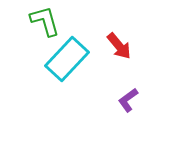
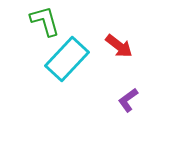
red arrow: rotated 12 degrees counterclockwise
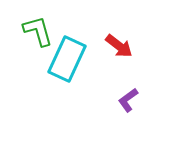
green L-shape: moved 7 px left, 10 px down
cyan rectangle: rotated 18 degrees counterclockwise
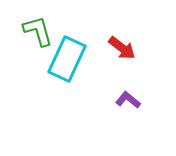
red arrow: moved 3 px right, 2 px down
purple L-shape: rotated 75 degrees clockwise
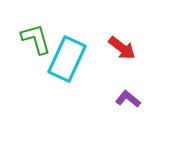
green L-shape: moved 2 px left, 8 px down
purple L-shape: moved 1 px up
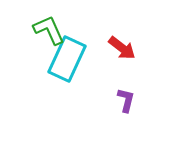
green L-shape: moved 13 px right, 9 px up; rotated 8 degrees counterclockwise
purple L-shape: moved 2 px left, 1 px down; rotated 65 degrees clockwise
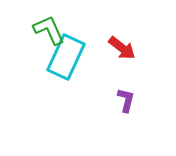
cyan rectangle: moved 1 px left, 2 px up
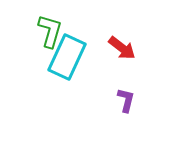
green L-shape: moved 1 px right, 1 px down; rotated 40 degrees clockwise
cyan rectangle: moved 1 px right
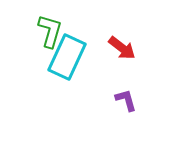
purple L-shape: rotated 30 degrees counterclockwise
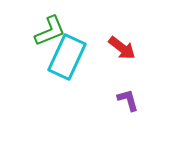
green L-shape: rotated 52 degrees clockwise
purple L-shape: moved 2 px right
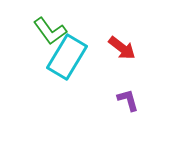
green L-shape: rotated 76 degrees clockwise
cyan rectangle: rotated 6 degrees clockwise
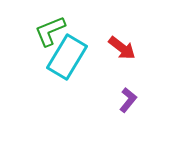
green L-shape: rotated 104 degrees clockwise
purple L-shape: rotated 55 degrees clockwise
